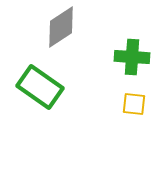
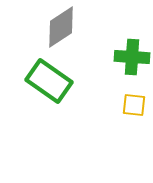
green rectangle: moved 9 px right, 6 px up
yellow square: moved 1 px down
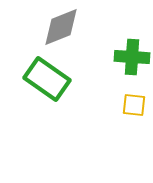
gray diamond: rotated 12 degrees clockwise
green rectangle: moved 2 px left, 2 px up
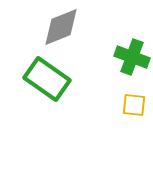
green cross: rotated 16 degrees clockwise
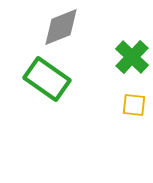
green cross: rotated 24 degrees clockwise
